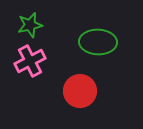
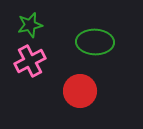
green ellipse: moved 3 px left
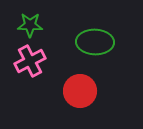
green star: rotated 15 degrees clockwise
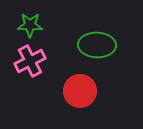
green ellipse: moved 2 px right, 3 px down
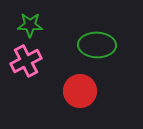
pink cross: moved 4 px left
